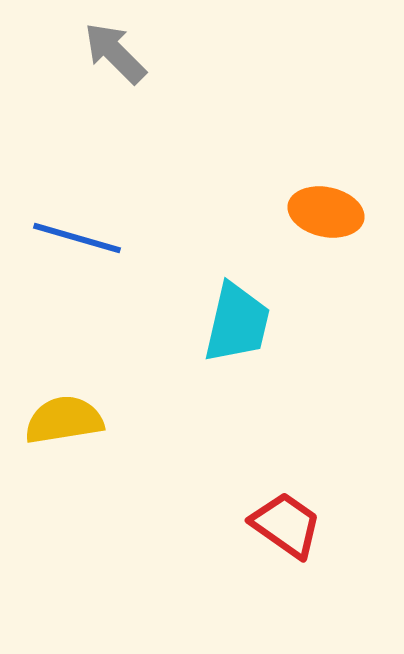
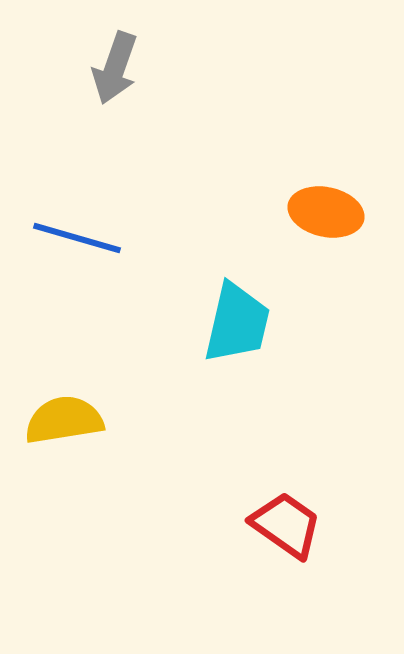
gray arrow: moved 15 px down; rotated 116 degrees counterclockwise
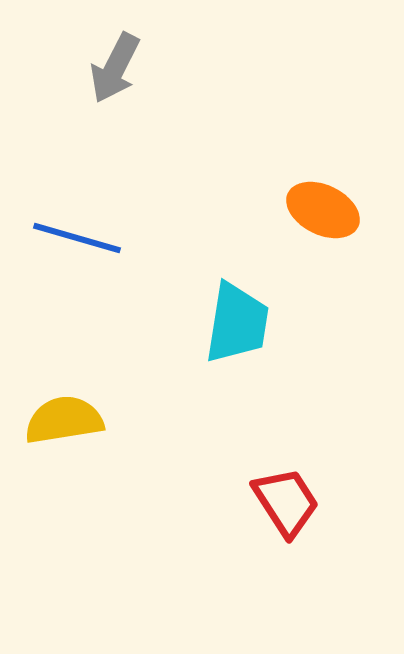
gray arrow: rotated 8 degrees clockwise
orange ellipse: moved 3 px left, 2 px up; rotated 14 degrees clockwise
cyan trapezoid: rotated 4 degrees counterclockwise
red trapezoid: moved 23 px up; rotated 22 degrees clockwise
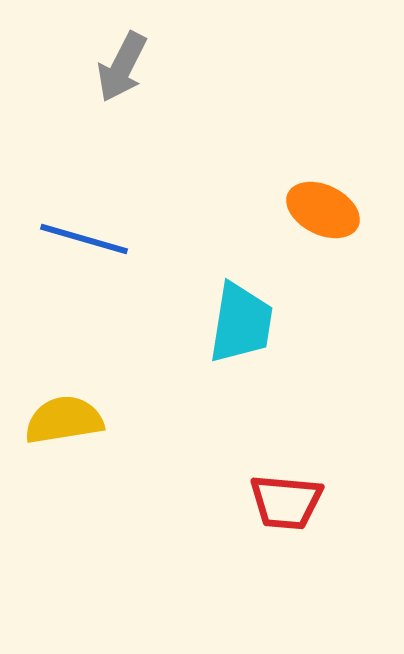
gray arrow: moved 7 px right, 1 px up
blue line: moved 7 px right, 1 px down
cyan trapezoid: moved 4 px right
red trapezoid: rotated 128 degrees clockwise
